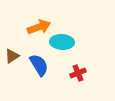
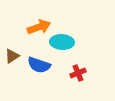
blue semicircle: rotated 140 degrees clockwise
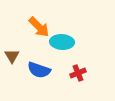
orange arrow: rotated 65 degrees clockwise
brown triangle: rotated 28 degrees counterclockwise
blue semicircle: moved 5 px down
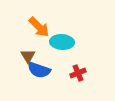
brown triangle: moved 16 px right
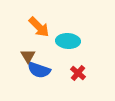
cyan ellipse: moved 6 px right, 1 px up
red cross: rotated 28 degrees counterclockwise
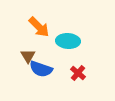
blue semicircle: moved 2 px right, 1 px up
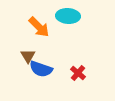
cyan ellipse: moved 25 px up
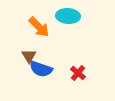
brown triangle: moved 1 px right
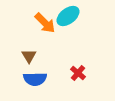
cyan ellipse: rotated 40 degrees counterclockwise
orange arrow: moved 6 px right, 4 px up
blue semicircle: moved 6 px left, 10 px down; rotated 20 degrees counterclockwise
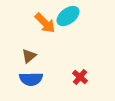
brown triangle: rotated 21 degrees clockwise
red cross: moved 2 px right, 4 px down
blue semicircle: moved 4 px left
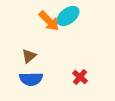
orange arrow: moved 4 px right, 2 px up
